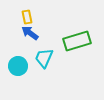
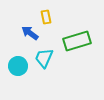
yellow rectangle: moved 19 px right
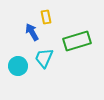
blue arrow: moved 2 px right, 1 px up; rotated 24 degrees clockwise
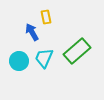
green rectangle: moved 10 px down; rotated 24 degrees counterclockwise
cyan circle: moved 1 px right, 5 px up
